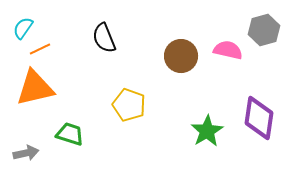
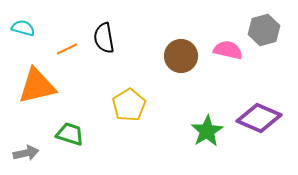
cyan semicircle: rotated 70 degrees clockwise
black semicircle: rotated 12 degrees clockwise
orange line: moved 27 px right
orange triangle: moved 2 px right, 2 px up
yellow pentagon: rotated 20 degrees clockwise
purple diamond: rotated 75 degrees counterclockwise
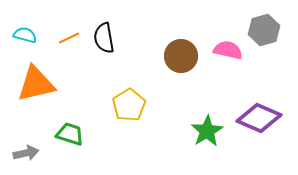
cyan semicircle: moved 2 px right, 7 px down
orange line: moved 2 px right, 11 px up
orange triangle: moved 1 px left, 2 px up
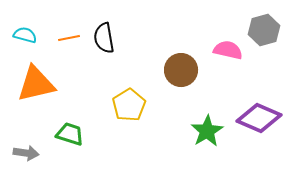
orange line: rotated 15 degrees clockwise
brown circle: moved 14 px down
gray arrow: rotated 20 degrees clockwise
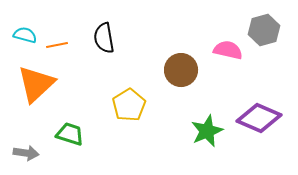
orange line: moved 12 px left, 7 px down
orange triangle: rotated 30 degrees counterclockwise
green star: rotated 8 degrees clockwise
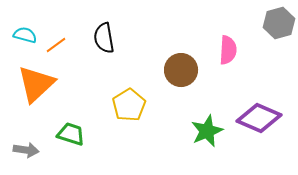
gray hexagon: moved 15 px right, 7 px up
orange line: moved 1 px left; rotated 25 degrees counterclockwise
pink semicircle: rotated 80 degrees clockwise
green trapezoid: moved 1 px right
gray arrow: moved 3 px up
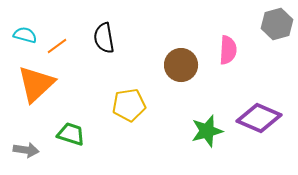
gray hexagon: moved 2 px left, 1 px down
orange line: moved 1 px right, 1 px down
brown circle: moved 5 px up
yellow pentagon: rotated 24 degrees clockwise
green star: rotated 8 degrees clockwise
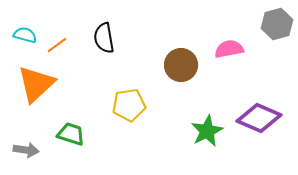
orange line: moved 1 px up
pink semicircle: moved 1 px right, 1 px up; rotated 104 degrees counterclockwise
green star: rotated 12 degrees counterclockwise
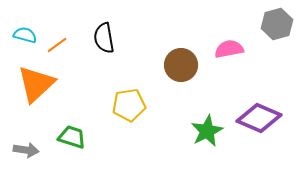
green trapezoid: moved 1 px right, 3 px down
